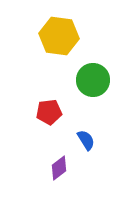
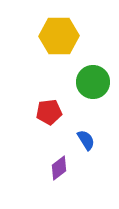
yellow hexagon: rotated 9 degrees counterclockwise
green circle: moved 2 px down
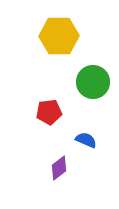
blue semicircle: rotated 35 degrees counterclockwise
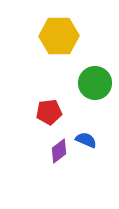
green circle: moved 2 px right, 1 px down
purple diamond: moved 17 px up
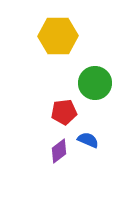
yellow hexagon: moved 1 px left
red pentagon: moved 15 px right
blue semicircle: moved 2 px right
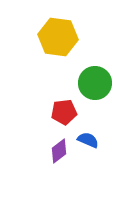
yellow hexagon: moved 1 px down; rotated 9 degrees clockwise
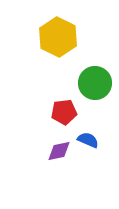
yellow hexagon: rotated 18 degrees clockwise
purple diamond: rotated 25 degrees clockwise
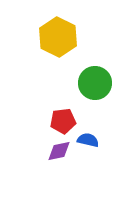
red pentagon: moved 1 px left, 9 px down
blue semicircle: rotated 10 degrees counterclockwise
